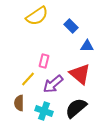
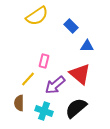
purple arrow: moved 2 px right, 1 px down
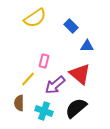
yellow semicircle: moved 2 px left, 2 px down
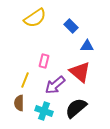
red triangle: moved 2 px up
yellow line: moved 3 px left, 1 px down; rotated 21 degrees counterclockwise
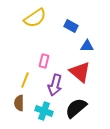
blue rectangle: rotated 16 degrees counterclockwise
purple arrow: rotated 35 degrees counterclockwise
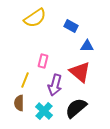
pink rectangle: moved 1 px left
cyan cross: rotated 24 degrees clockwise
